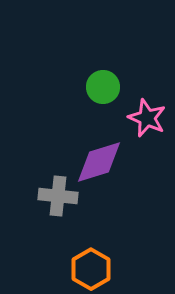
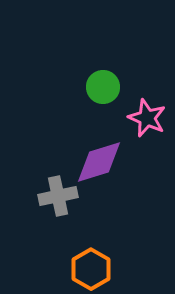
gray cross: rotated 18 degrees counterclockwise
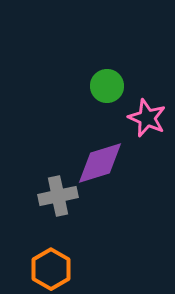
green circle: moved 4 px right, 1 px up
purple diamond: moved 1 px right, 1 px down
orange hexagon: moved 40 px left
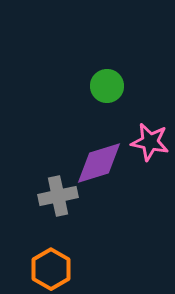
pink star: moved 3 px right, 24 px down; rotated 12 degrees counterclockwise
purple diamond: moved 1 px left
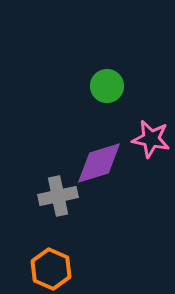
pink star: moved 1 px right, 3 px up
orange hexagon: rotated 6 degrees counterclockwise
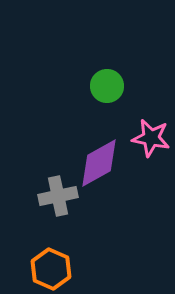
pink star: moved 1 px up
purple diamond: rotated 12 degrees counterclockwise
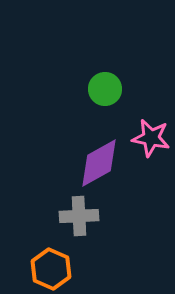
green circle: moved 2 px left, 3 px down
gray cross: moved 21 px right, 20 px down; rotated 9 degrees clockwise
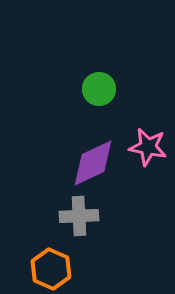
green circle: moved 6 px left
pink star: moved 3 px left, 9 px down
purple diamond: moved 6 px left; rotated 4 degrees clockwise
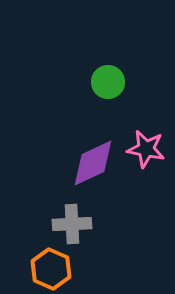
green circle: moved 9 px right, 7 px up
pink star: moved 2 px left, 2 px down
gray cross: moved 7 px left, 8 px down
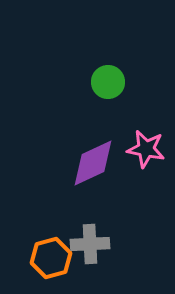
gray cross: moved 18 px right, 20 px down
orange hexagon: moved 11 px up; rotated 21 degrees clockwise
